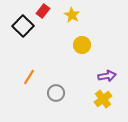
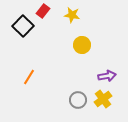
yellow star: rotated 21 degrees counterclockwise
gray circle: moved 22 px right, 7 px down
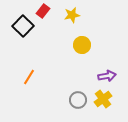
yellow star: rotated 21 degrees counterclockwise
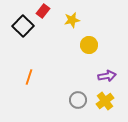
yellow star: moved 5 px down
yellow circle: moved 7 px right
orange line: rotated 14 degrees counterclockwise
yellow cross: moved 2 px right, 2 px down
